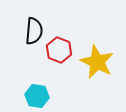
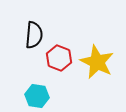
black semicircle: moved 4 px down
red hexagon: moved 8 px down
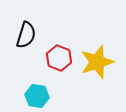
black semicircle: moved 8 px left; rotated 12 degrees clockwise
yellow star: rotated 28 degrees clockwise
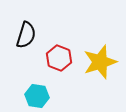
yellow star: moved 3 px right
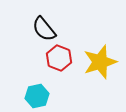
black semicircle: moved 18 px right, 6 px up; rotated 124 degrees clockwise
cyan hexagon: rotated 20 degrees counterclockwise
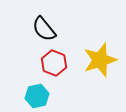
red hexagon: moved 5 px left, 5 px down
yellow star: moved 2 px up
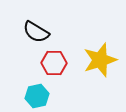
black semicircle: moved 8 px left, 3 px down; rotated 20 degrees counterclockwise
red hexagon: rotated 20 degrees counterclockwise
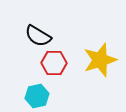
black semicircle: moved 2 px right, 4 px down
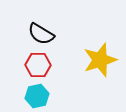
black semicircle: moved 3 px right, 2 px up
red hexagon: moved 16 px left, 2 px down
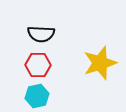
black semicircle: rotated 28 degrees counterclockwise
yellow star: moved 3 px down
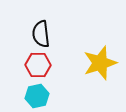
black semicircle: rotated 80 degrees clockwise
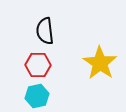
black semicircle: moved 4 px right, 3 px up
yellow star: rotated 20 degrees counterclockwise
